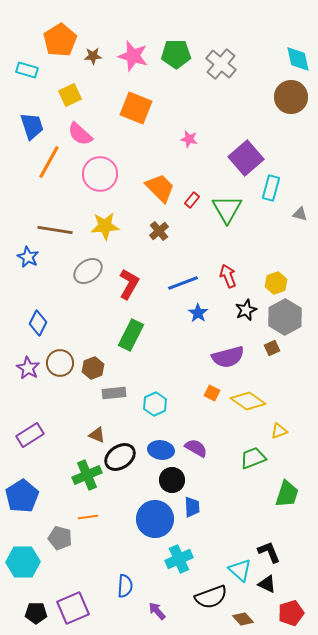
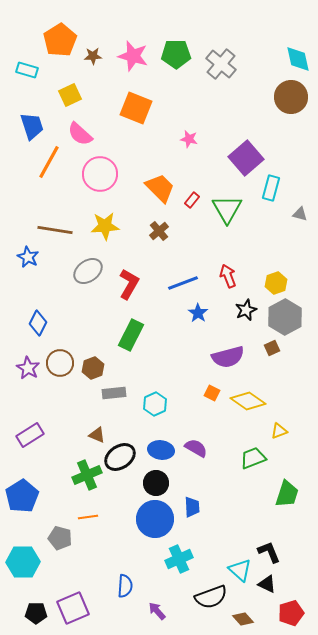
black circle at (172, 480): moved 16 px left, 3 px down
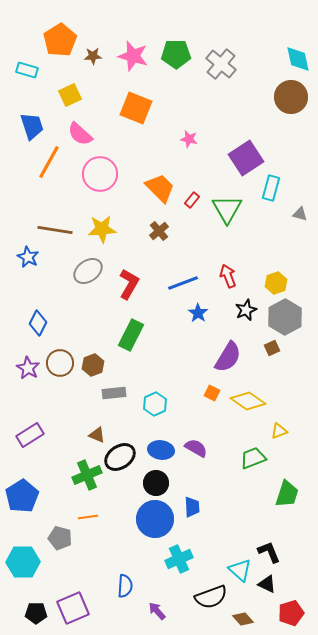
purple square at (246, 158): rotated 8 degrees clockwise
yellow star at (105, 226): moved 3 px left, 3 px down
purple semicircle at (228, 357): rotated 44 degrees counterclockwise
brown hexagon at (93, 368): moved 3 px up
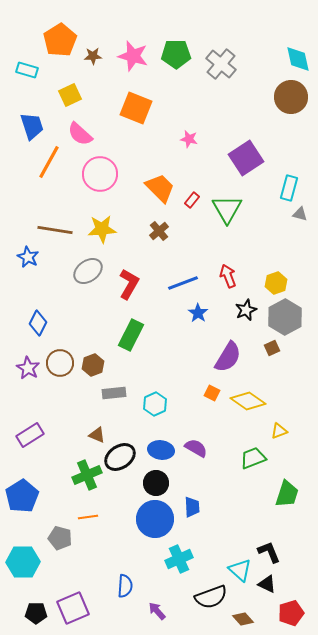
cyan rectangle at (271, 188): moved 18 px right
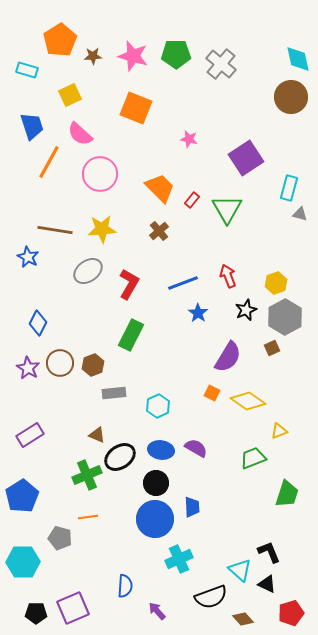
cyan hexagon at (155, 404): moved 3 px right, 2 px down
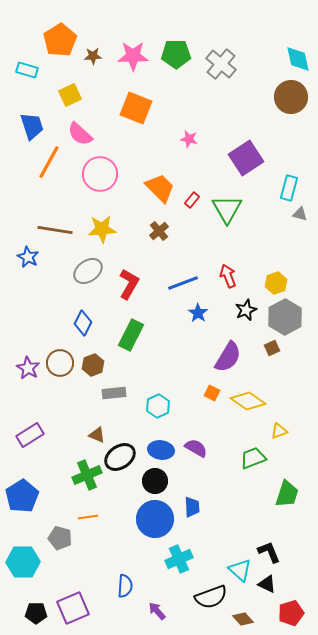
pink star at (133, 56): rotated 16 degrees counterclockwise
blue diamond at (38, 323): moved 45 px right
black circle at (156, 483): moved 1 px left, 2 px up
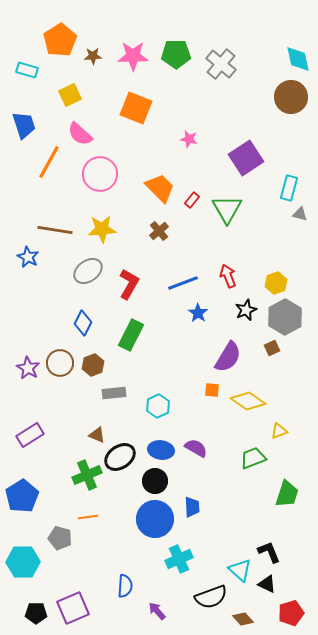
blue trapezoid at (32, 126): moved 8 px left, 1 px up
orange square at (212, 393): moved 3 px up; rotated 21 degrees counterclockwise
